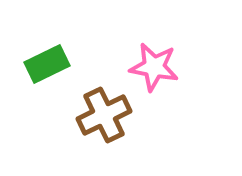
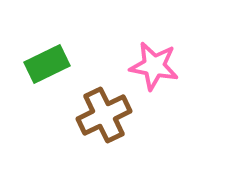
pink star: moved 1 px up
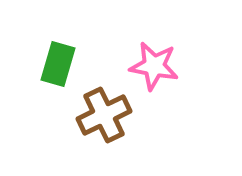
green rectangle: moved 11 px right; rotated 48 degrees counterclockwise
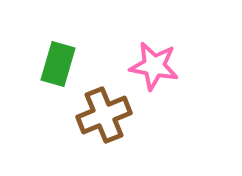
brown cross: rotated 4 degrees clockwise
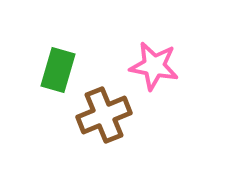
green rectangle: moved 6 px down
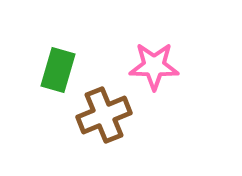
pink star: rotated 9 degrees counterclockwise
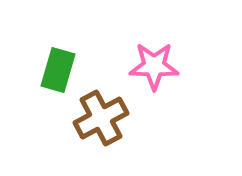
brown cross: moved 3 px left, 3 px down; rotated 6 degrees counterclockwise
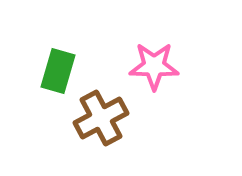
green rectangle: moved 1 px down
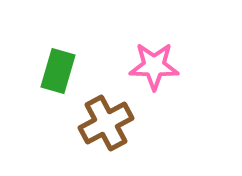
brown cross: moved 5 px right, 5 px down
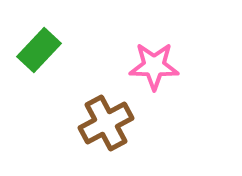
green rectangle: moved 19 px left, 21 px up; rotated 27 degrees clockwise
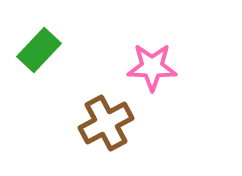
pink star: moved 2 px left, 1 px down
